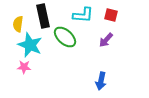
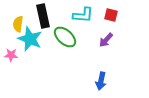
cyan star: moved 6 px up
pink star: moved 13 px left, 12 px up
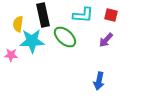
black rectangle: moved 1 px up
cyan star: moved 2 px right, 2 px down; rotated 25 degrees counterclockwise
blue arrow: moved 2 px left
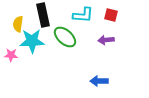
purple arrow: rotated 42 degrees clockwise
blue arrow: rotated 78 degrees clockwise
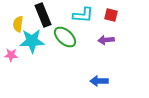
black rectangle: rotated 10 degrees counterclockwise
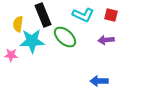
cyan L-shape: rotated 20 degrees clockwise
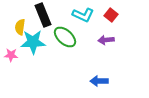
red square: rotated 24 degrees clockwise
yellow semicircle: moved 2 px right, 3 px down
cyan star: moved 1 px right, 1 px down
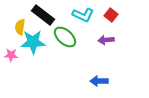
black rectangle: rotated 30 degrees counterclockwise
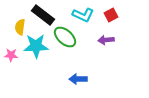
red square: rotated 24 degrees clockwise
cyan star: moved 3 px right, 4 px down
blue arrow: moved 21 px left, 2 px up
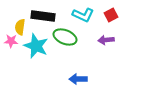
black rectangle: moved 1 px down; rotated 30 degrees counterclockwise
green ellipse: rotated 20 degrees counterclockwise
cyan star: rotated 25 degrees clockwise
pink star: moved 14 px up
